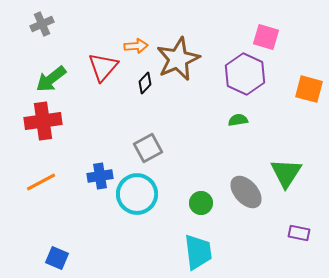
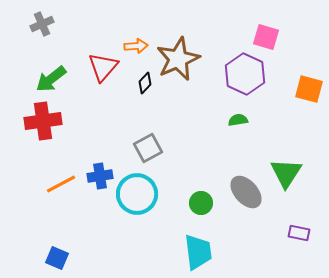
orange line: moved 20 px right, 2 px down
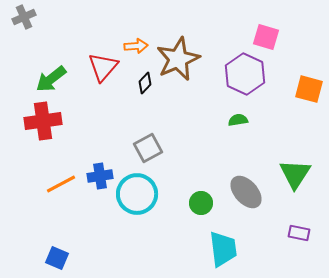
gray cross: moved 18 px left, 7 px up
green triangle: moved 9 px right, 1 px down
cyan trapezoid: moved 25 px right, 3 px up
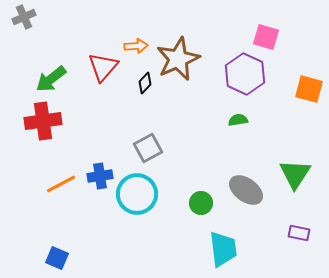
gray ellipse: moved 2 px up; rotated 12 degrees counterclockwise
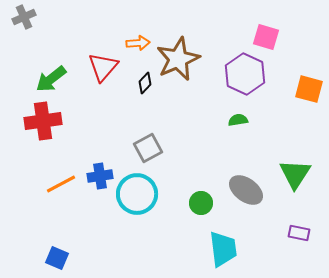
orange arrow: moved 2 px right, 3 px up
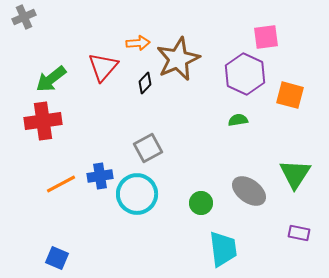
pink square: rotated 24 degrees counterclockwise
orange square: moved 19 px left, 6 px down
gray ellipse: moved 3 px right, 1 px down
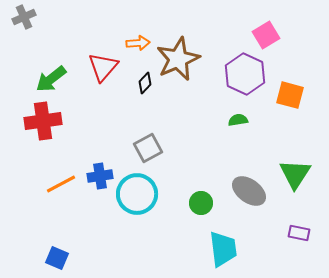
pink square: moved 2 px up; rotated 24 degrees counterclockwise
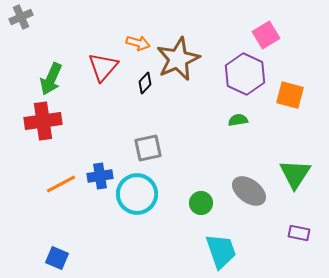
gray cross: moved 3 px left
orange arrow: rotated 20 degrees clockwise
green arrow: rotated 28 degrees counterclockwise
gray square: rotated 16 degrees clockwise
cyan trapezoid: moved 2 px left, 2 px down; rotated 12 degrees counterclockwise
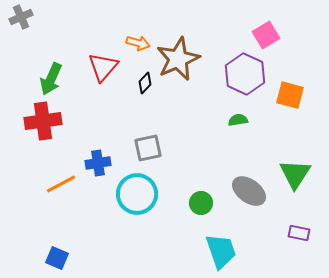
blue cross: moved 2 px left, 13 px up
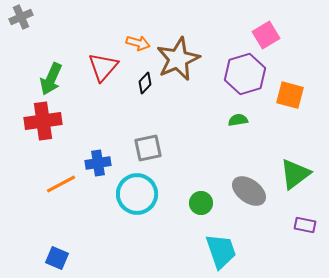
purple hexagon: rotated 18 degrees clockwise
green triangle: rotated 20 degrees clockwise
purple rectangle: moved 6 px right, 8 px up
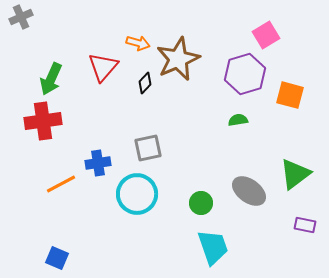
cyan trapezoid: moved 8 px left, 4 px up
